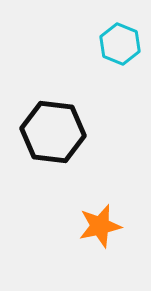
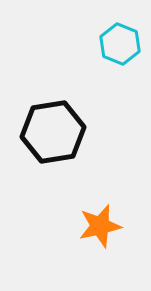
black hexagon: rotated 16 degrees counterclockwise
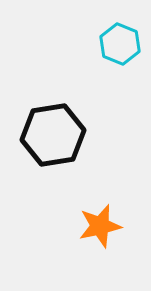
black hexagon: moved 3 px down
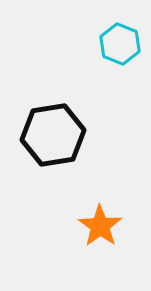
orange star: rotated 24 degrees counterclockwise
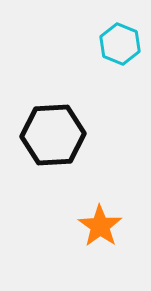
black hexagon: rotated 6 degrees clockwise
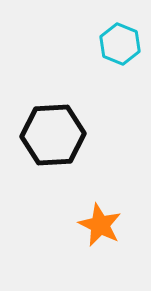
orange star: moved 1 px up; rotated 9 degrees counterclockwise
